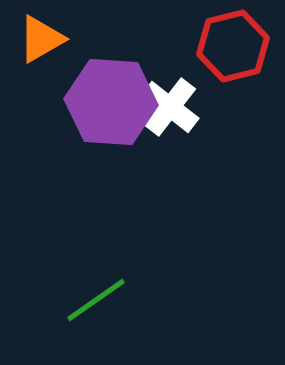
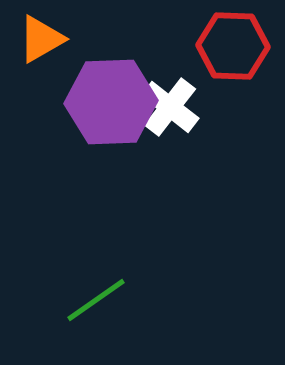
red hexagon: rotated 16 degrees clockwise
purple hexagon: rotated 6 degrees counterclockwise
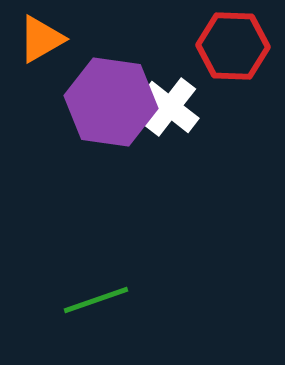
purple hexagon: rotated 10 degrees clockwise
green line: rotated 16 degrees clockwise
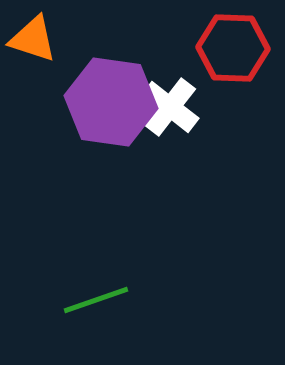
orange triangle: moved 8 px left; rotated 48 degrees clockwise
red hexagon: moved 2 px down
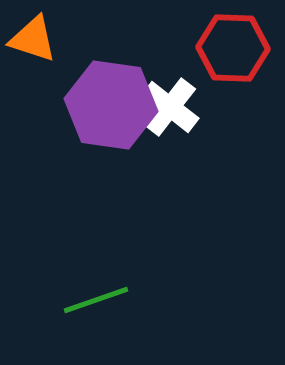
purple hexagon: moved 3 px down
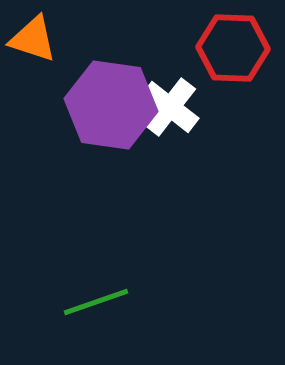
green line: moved 2 px down
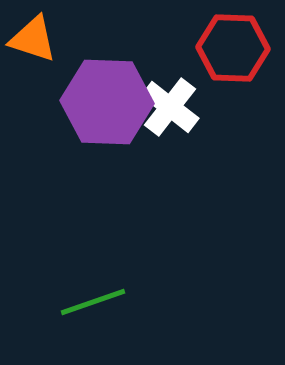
purple hexagon: moved 4 px left, 3 px up; rotated 6 degrees counterclockwise
green line: moved 3 px left
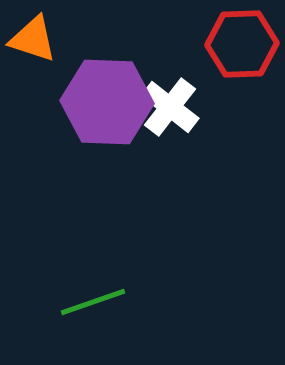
red hexagon: moved 9 px right, 4 px up; rotated 4 degrees counterclockwise
